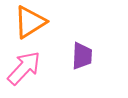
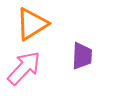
orange triangle: moved 2 px right, 2 px down
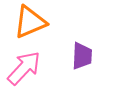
orange triangle: moved 2 px left, 2 px up; rotated 9 degrees clockwise
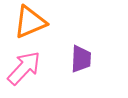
purple trapezoid: moved 1 px left, 3 px down
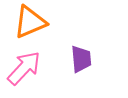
purple trapezoid: rotated 8 degrees counterclockwise
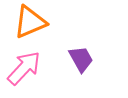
purple trapezoid: rotated 24 degrees counterclockwise
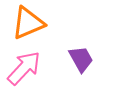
orange triangle: moved 2 px left, 1 px down
